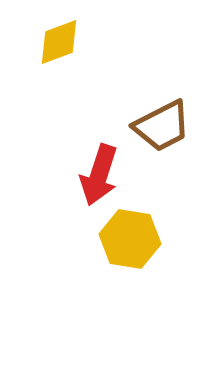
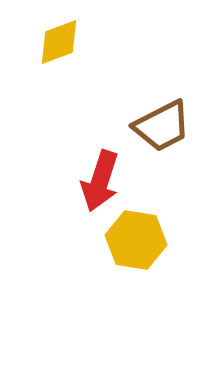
red arrow: moved 1 px right, 6 px down
yellow hexagon: moved 6 px right, 1 px down
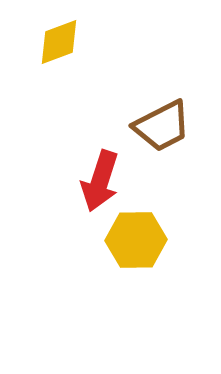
yellow hexagon: rotated 10 degrees counterclockwise
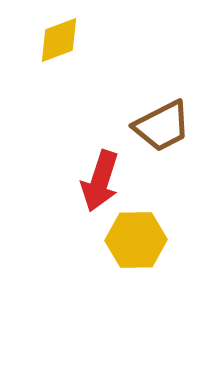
yellow diamond: moved 2 px up
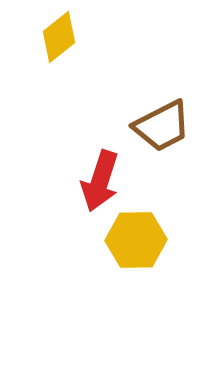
yellow diamond: moved 3 px up; rotated 18 degrees counterclockwise
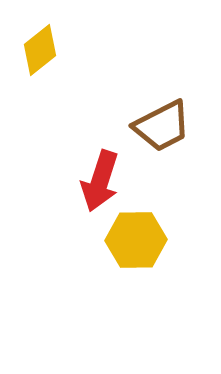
yellow diamond: moved 19 px left, 13 px down
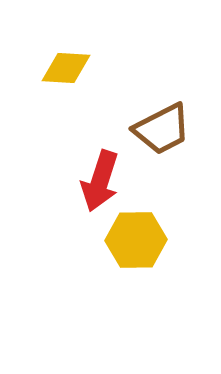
yellow diamond: moved 26 px right, 18 px down; rotated 42 degrees clockwise
brown trapezoid: moved 3 px down
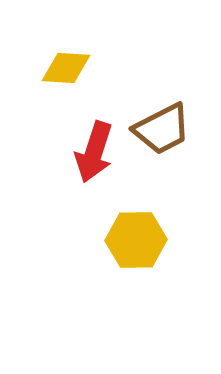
red arrow: moved 6 px left, 29 px up
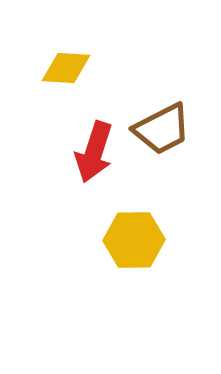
yellow hexagon: moved 2 px left
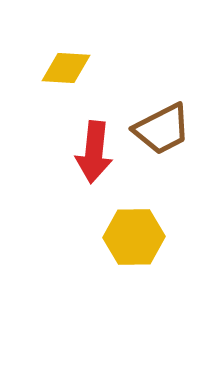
red arrow: rotated 12 degrees counterclockwise
yellow hexagon: moved 3 px up
